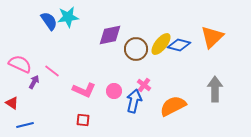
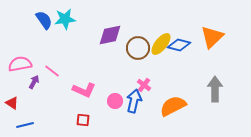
cyan star: moved 3 px left, 2 px down
blue semicircle: moved 5 px left, 1 px up
brown circle: moved 2 px right, 1 px up
pink semicircle: rotated 35 degrees counterclockwise
pink circle: moved 1 px right, 10 px down
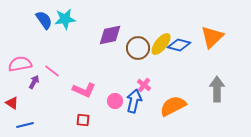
gray arrow: moved 2 px right
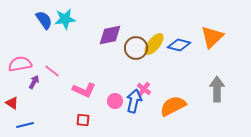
yellow ellipse: moved 7 px left
brown circle: moved 2 px left
pink cross: moved 4 px down
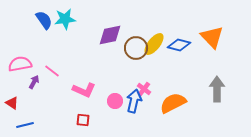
orange triangle: rotated 30 degrees counterclockwise
orange semicircle: moved 3 px up
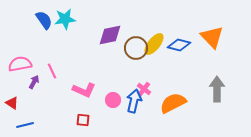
pink line: rotated 28 degrees clockwise
pink circle: moved 2 px left, 1 px up
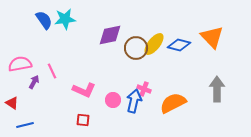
pink cross: rotated 16 degrees counterclockwise
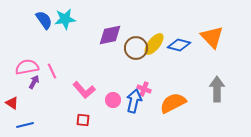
pink semicircle: moved 7 px right, 3 px down
pink L-shape: rotated 25 degrees clockwise
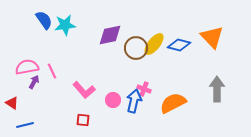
cyan star: moved 6 px down
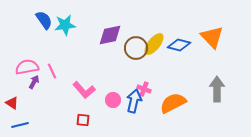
blue line: moved 5 px left
